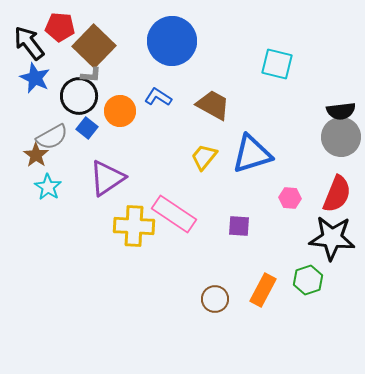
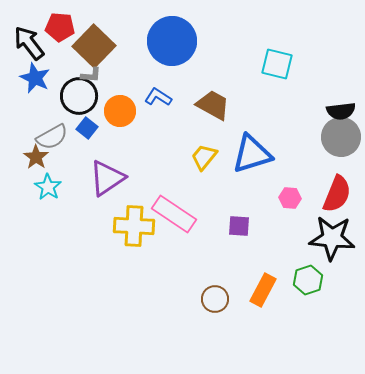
brown star: moved 2 px down
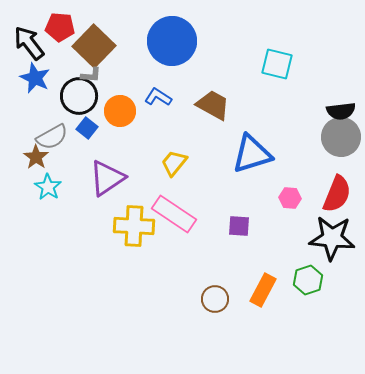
yellow trapezoid: moved 30 px left, 6 px down
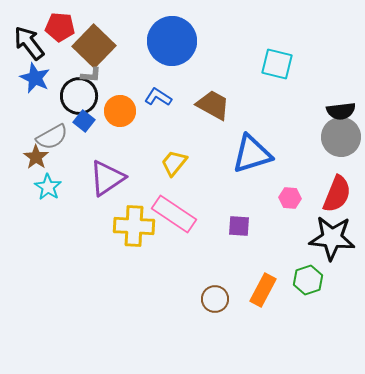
blue square: moved 3 px left, 7 px up
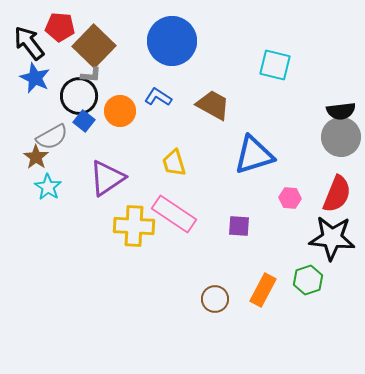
cyan square: moved 2 px left, 1 px down
blue triangle: moved 2 px right, 1 px down
yellow trapezoid: rotated 56 degrees counterclockwise
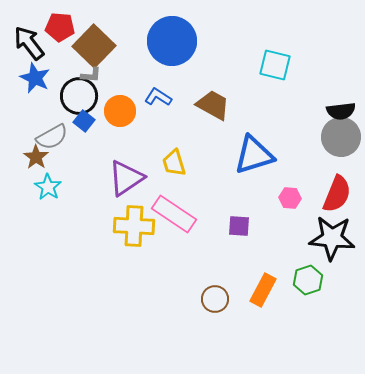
purple triangle: moved 19 px right
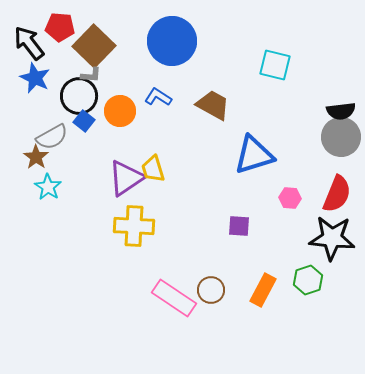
yellow trapezoid: moved 21 px left, 6 px down
pink rectangle: moved 84 px down
brown circle: moved 4 px left, 9 px up
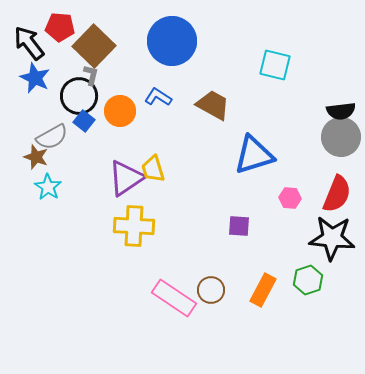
gray L-shape: rotated 80 degrees counterclockwise
brown star: rotated 15 degrees counterclockwise
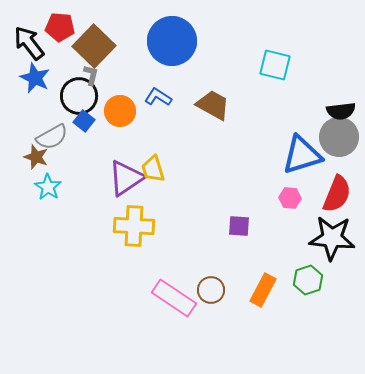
gray circle: moved 2 px left
blue triangle: moved 48 px right
